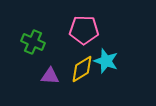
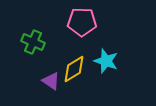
pink pentagon: moved 2 px left, 8 px up
yellow diamond: moved 8 px left
purple triangle: moved 1 px right, 5 px down; rotated 30 degrees clockwise
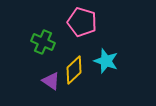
pink pentagon: rotated 16 degrees clockwise
green cross: moved 10 px right
yellow diamond: moved 1 px down; rotated 12 degrees counterclockwise
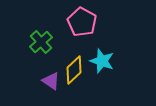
pink pentagon: rotated 12 degrees clockwise
green cross: moved 2 px left; rotated 25 degrees clockwise
cyan star: moved 4 px left
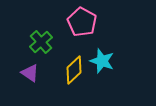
purple triangle: moved 21 px left, 8 px up
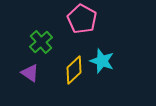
pink pentagon: moved 3 px up
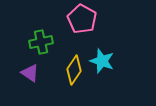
green cross: rotated 30 degrees clockwise
yellow diamond: rotated 12 degrees counterclockwise
